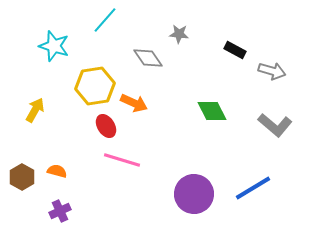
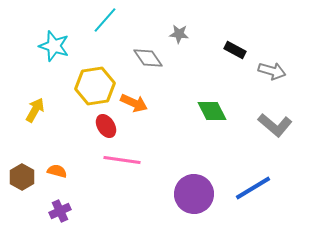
pink line: rotated 9 degrees counterclockwise
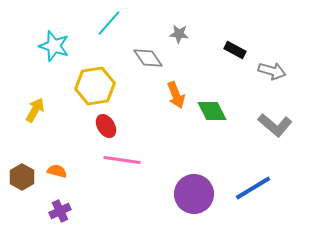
cyan line: moved 4 px right, 3 px down
orange arrow: moved 42 px right, 8 px up; rotated 44 degrees clockwise
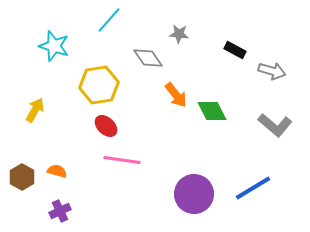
cyan line: moved 3 px up
yellow hexagon: moved 4 px right, 1 px up
orange arrow: rotated 16 degrees counterclockwise
red ellipse: rotated 15 degrees counterclockwise
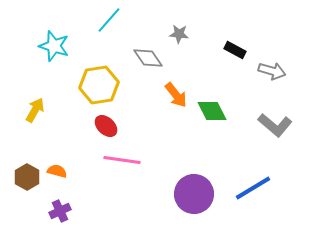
brown hexagon: moved 5 px right
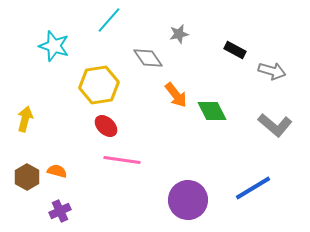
gray star: rotated 18 degrees counterclockwise
yellow arrow: moved 10 px left, 9 px down; rotated 15 degrees counterclockwise
purple circle: moved 6 px left, 6 px down
